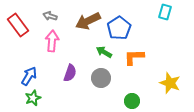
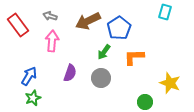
green arrow: rotated 84 degrees counterclockwise
green circle: moved 13 px right, 1 px down
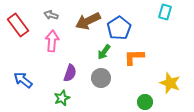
gray arrow: moved 1 px right, 1 px up
blue arrow: moved 6 px left, 4 px down; rotated 84 degrees counterclockwise
green star: moved 29 px right
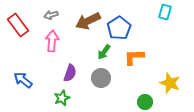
gray arrow: rotated 32 degrees counterclockwise
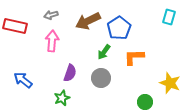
cyan rectangle: moved 4 px right, 5 px down
red rectangle: moved 3 px left, 1 px down; rotated 40 degrees counterclockwise
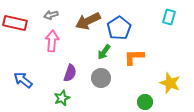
red rectangle: moved 3 px up
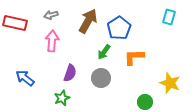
brown arrow: rotated 145 degrees clockwise
blue arrow: moved 2 px right, 2 px up
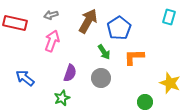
pink arrow: rotated 15 degrees clockwise
green arrow: rotated 70 degrees counterclockwise
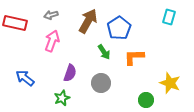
gray circle: moved 5 px down
green circle: moved 1 px right, 2 px up
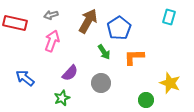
purple semicircle: rotated 24 degrees clockwise
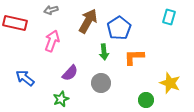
gray arrow: moved 5 px up
green arrow: rotated 28 degrees clockwise
green star: moved 1 px left, 1 px down
